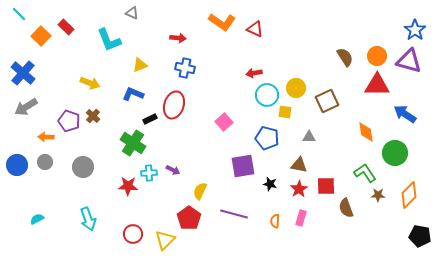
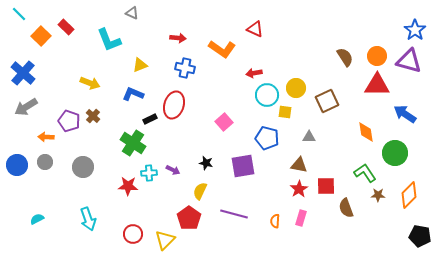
orange L-shape at (222, 22): moved 27 px down
black star at (270, 184): moved 64 px left, 21 px up
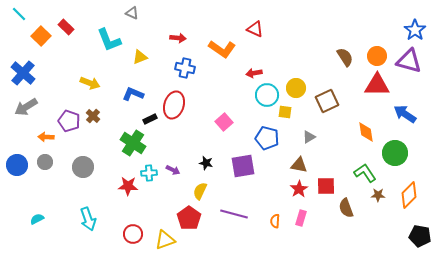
yellow triangle at (140, 65): moved 8 px up
gray triangle at (309, 137): rotated 32 degrees counterclockwise
yellow triangle at (165, 240): rotated 25 degrees clockwise
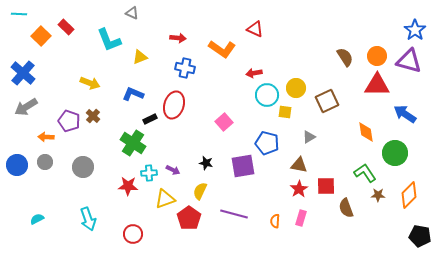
cyan line at (19, 14): rotated 42 degrees counterclockwise
blue pentagon at (267, 138): moved 5 px down
yellow triangle at (165, 240): moved 41 px up
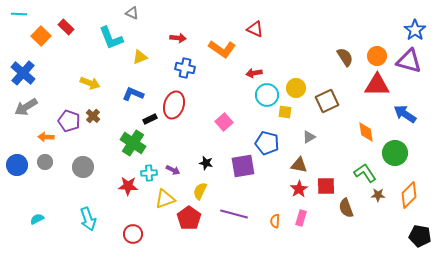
cyan L-shape at (109, 40): moved 2 px right, 2 px up
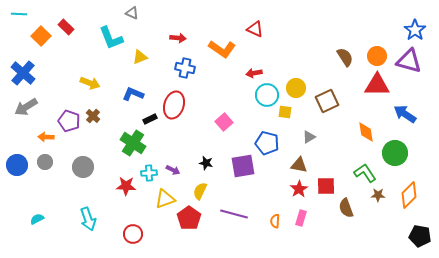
red star at (128, 186): moved 2 px left
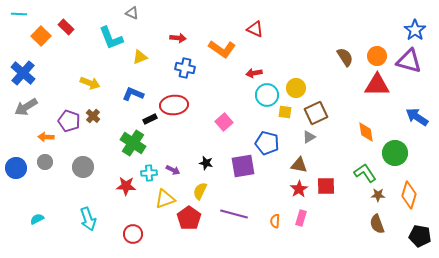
brown square at (327, 101): moved 11 px left, 12 px down
red ellipse at (174, 105): rotated 68 degrees clockwise
blue arrow at (405, 114): moved 12 px right, 3 px down
blue circle at (17, 165): moved 1 px left, 3 px down
orange diamond at (409, 195): rotated 28 degrees counterclockwise
brown semicircle at (346, 208): moved 31 px right, 16 px down
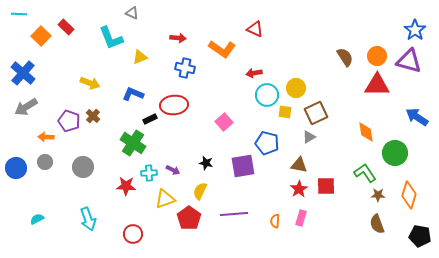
purple line at (234, 214): rotated 20 degrees counterclockwise
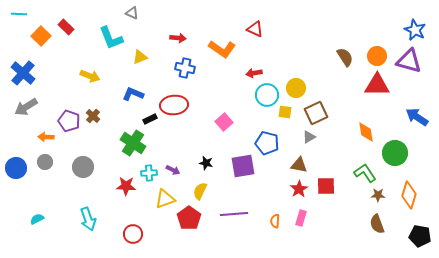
blue star at (415, 30): rotated 10 degrees counterclockwise
yellow arrow at (90, 83): moved 7 px up
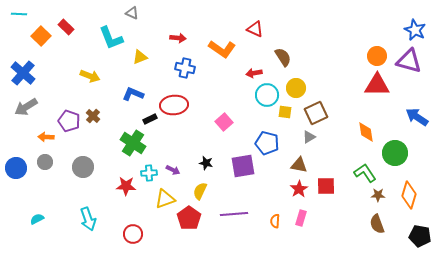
brown semicircle at (345, 57): moved 62 px left
